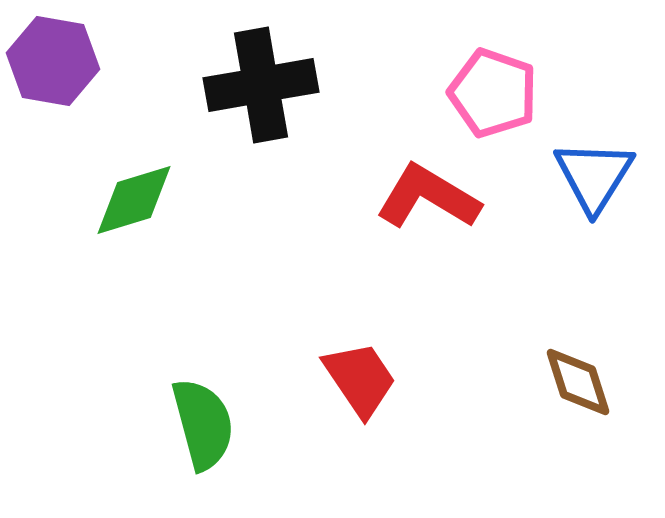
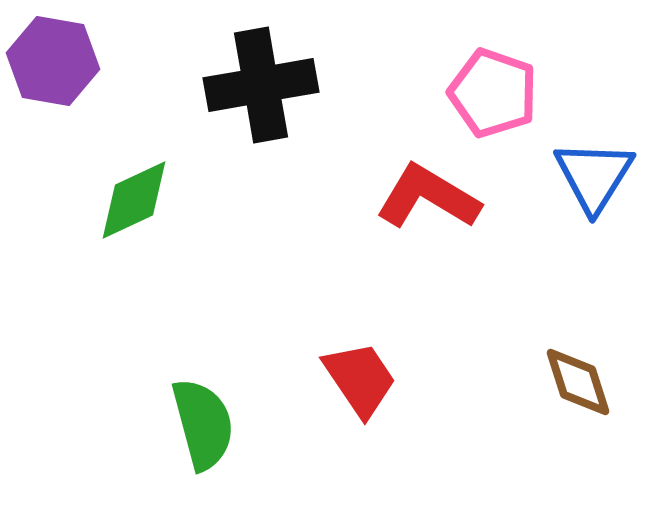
green diamond: rotated 8 degrees counterclockwise
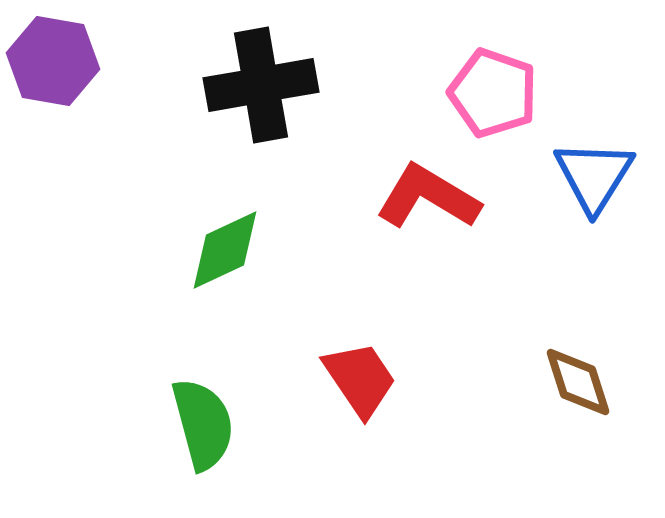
green diamond: moved 91 px right, 50 px down
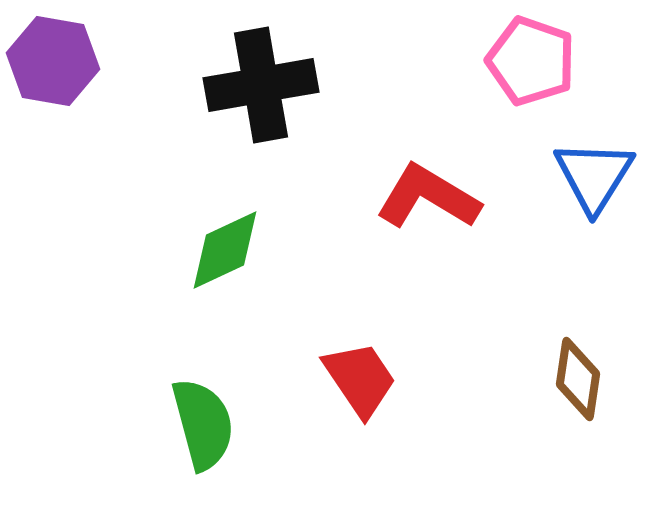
pink pentagon: moved 38 px right, 32 px up
brown diamond: moved 3 px up; rotated 26 degrees clockwise
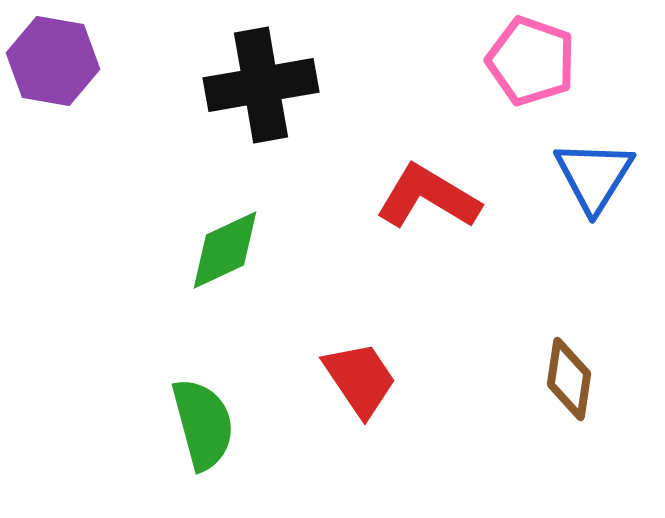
brown diamond: moved 9 px left
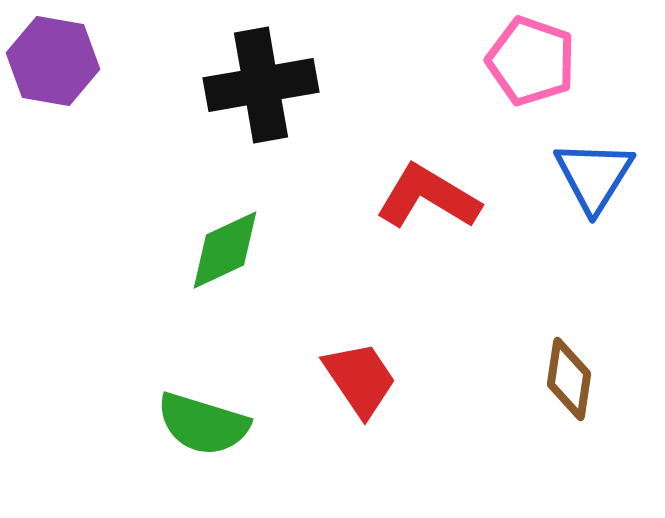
green semicircle: rotated 122 degrees clockwise
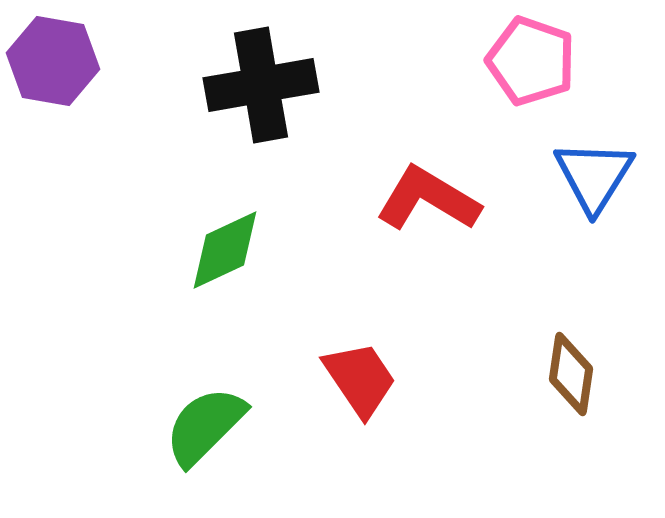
red L-shape: moved 2 px down
brown diamond: moved 2 px right, 5 px up
green semicircle: moved 2 px right, 2 px down; rotated 118 degrees clockwise
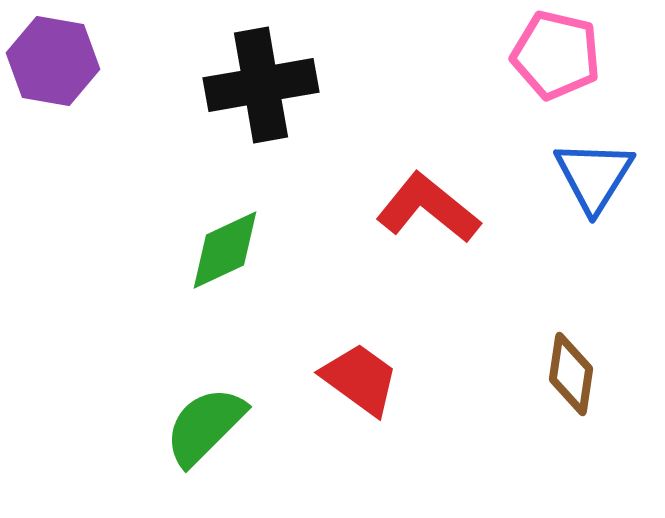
pink pentagon: moved 25 px right, 6 px up; rotated 6 degrees counterclockwise
red L-shape: moved 9 px down; rotated 8 degrees clockwise
red trapezoid: rotated 20 degrees counterclockwise
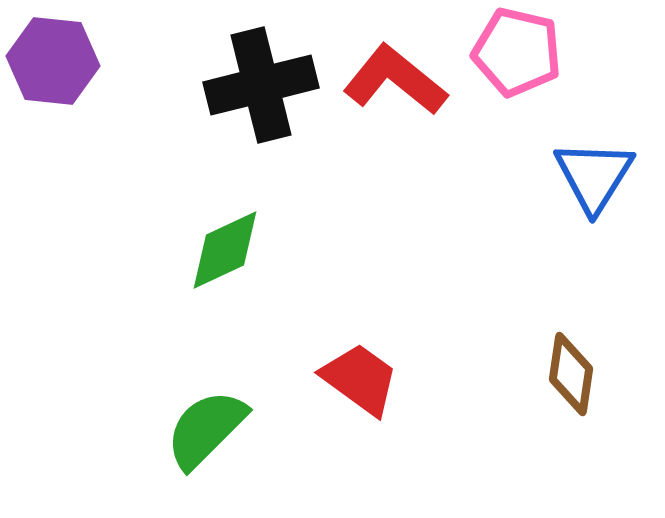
pink pentagon: moved 39 px left, 3 px up
purple hexagon: rotated 4 degrees counterclockwise
black cross: rotated 4 degrees counterclockwise
red L-shape: moved 33 px left, 128 px up
green semicircle: moved 1 px right, 3 px down
